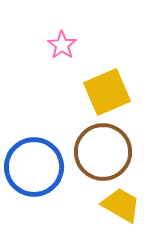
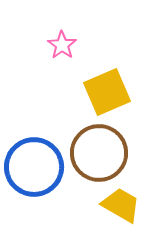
brown circle: moved 4 px left, 1 px down
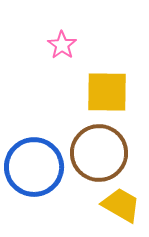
yellow square: rotated 24 degrees clockwise
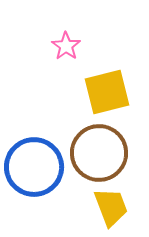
pink star: moved 4 px right, 1 px down
yellow square: rotated 15 degrees counterclockwise
yellow trapezoid: moved 10 px left, 2 px down; rotated 39 degrees clockwise
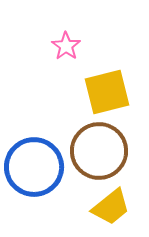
brown circle: moved 2 px up
yellow trapezoid: rotated 72 degrees clockwise
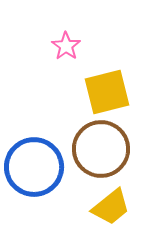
brown circle: moved 2 px right, 2 px up
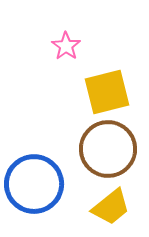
brown circle: moved 7 px right
blue circle: moved 17 px down
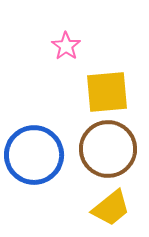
yellow square: rotated 9 degrees clockwise
blue circle: moved 29 px up
yellow trapezoid: moved 1 px down
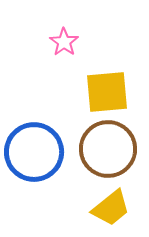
pink star: moved 2 px left, 4 px up
blue circle: moved 3 px up
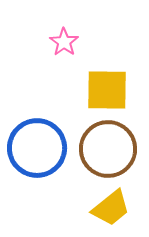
yellow square: moved 2 px up; rotated 6 degrees clockwise
blue circle: moved 3 px right, 4 px up
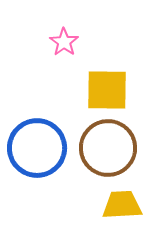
brown circle: moved 1 px up
yellow trapezoid: moved 11 px right, 3 px up; rotated 144 degrees counterclockwise
